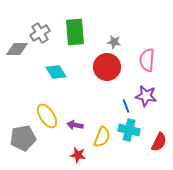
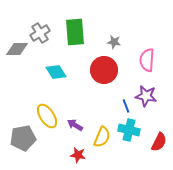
red circle: moved 3 px left, 3 px down
purple arrow: rotated 21 degrees clockwise
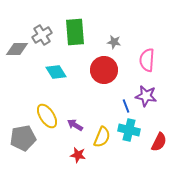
gray cross: moved 2 px right, 2 px down
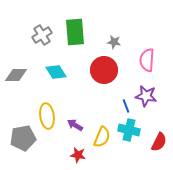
gray diamond: moved 1 px left, 26 px down
yellow ellipse: rotated 25 degrees clockwise
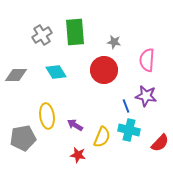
red semicircle: moved 1 px right, 1 px down; rotated 18 degrees clockwise
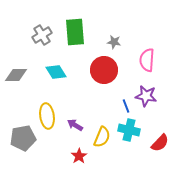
red star: moved 1 px right, 1 px down; rotated 28 degrees clockwise
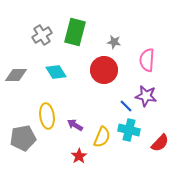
green rectangle: rotated 20 degrees clockwise
blue line: rotated 24 degrees counterclockwise
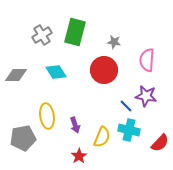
purple arrow: rotated 140 degrees counterclockwise
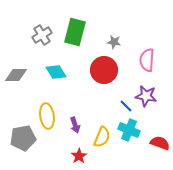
cyan cross: rotated 10 degrees clockwise
red semicircle: rotated 114 degrees counterclockwise
